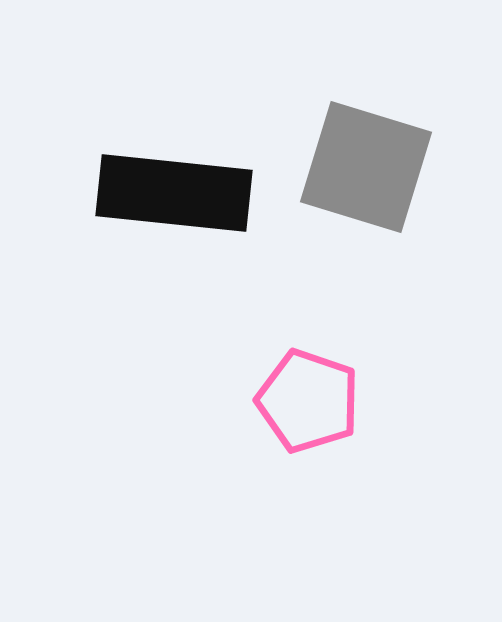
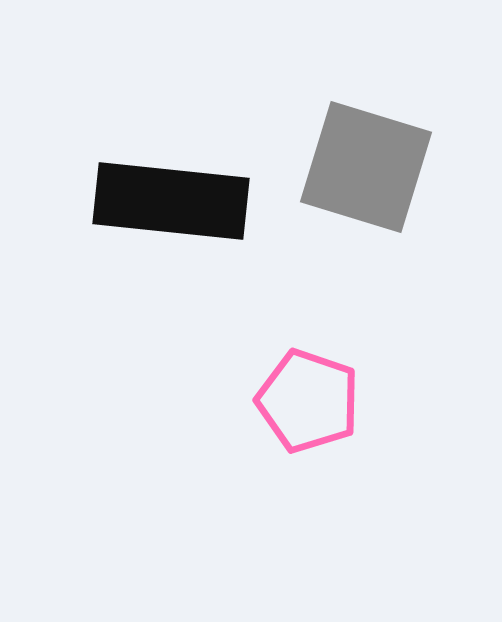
black rectangle: moved 3 px left, 8 px down
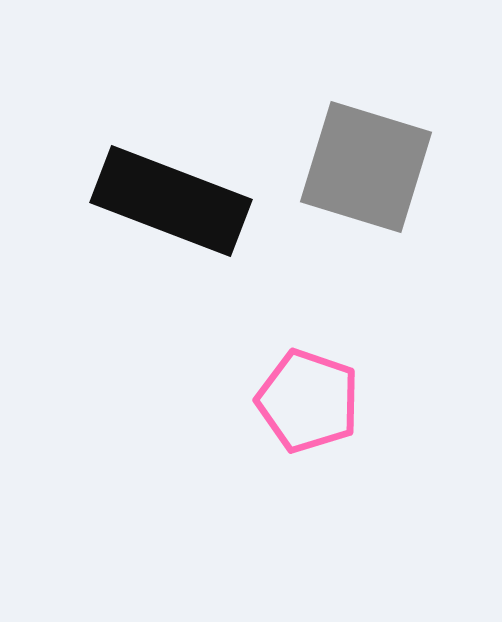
black rectangle: rotated 15 degrees clockwise
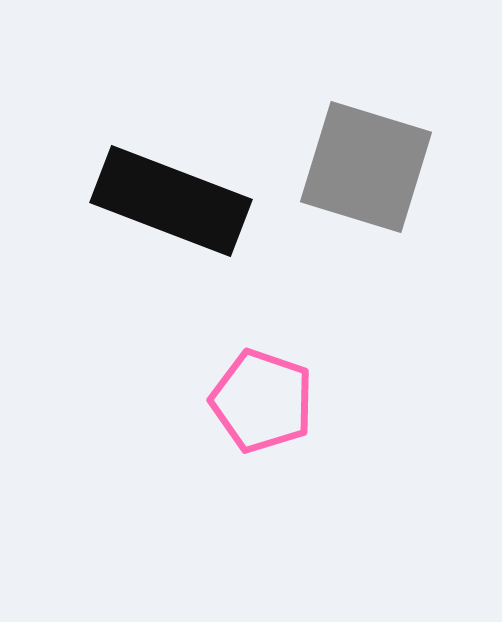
pink pentagon: moved 46 px left
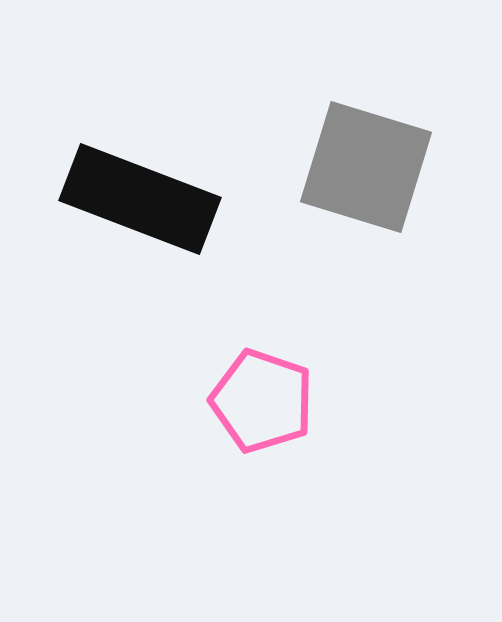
black rectangle: moved 31 px left, 2 px up
